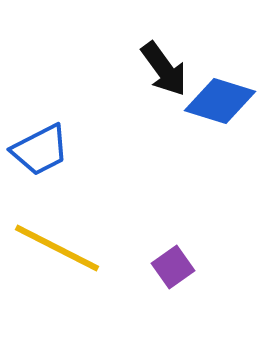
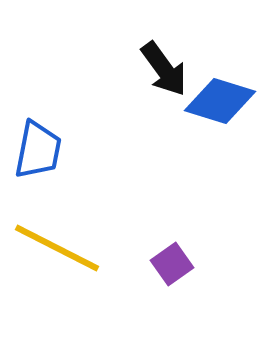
blue trapezoid: moved 2 px left; rotated 52 degrees counterclockwise
purple square: moved 1 px left, 3 px up
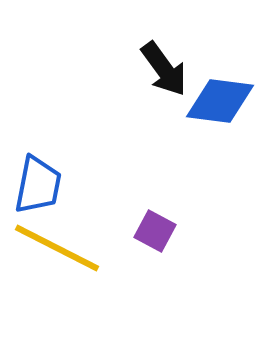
blue diamond: rotated 10 degrees counterclockwise
blue trapezoid: moved 35 px down
purple square: moved 17 px left, 33 px up; rotated 27 degrees counterclockwise
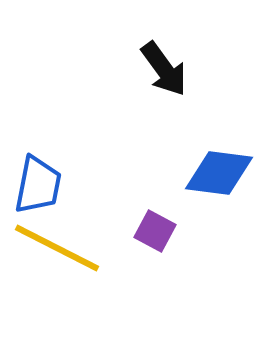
blue diamond: moved 1 px left, 72 px down
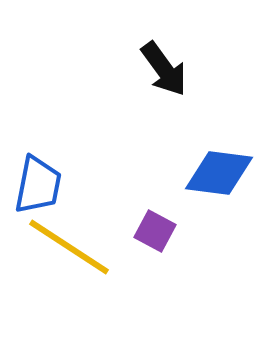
yellow line: moved 12 px right, 1 px up; rotated 6 degrees clockwise
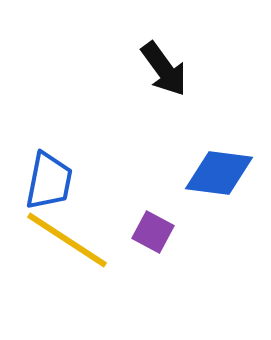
blue trapezoid: moved 11 px right, 4 px up
purple square: moved 2 px left, 1 px down
yellow line: moved 2 px left, 7 px up
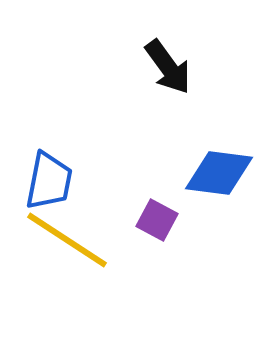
black arrow: moved 4 px right, 2 px up
purple square: moved 4 px right, 12 px up
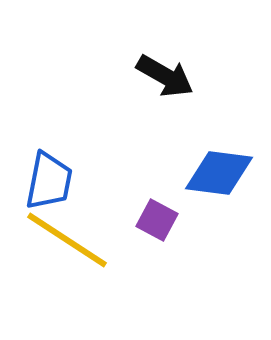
black arrow: moved 3 px left, 9 px down; rotated 24 degrees counterclockwise
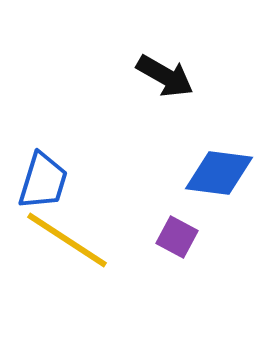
blue trapezoid: moved 6 px left; rotated 6 degrees clockwise
purple square: moved 20 px right, 17 px down
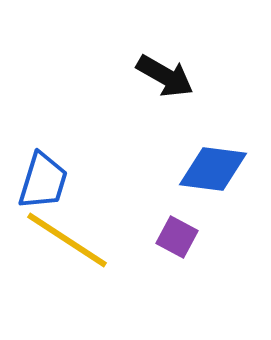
blue diamond: moved 6 px left, 4 px up
